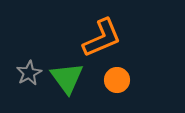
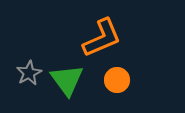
green triangle: moved 2 px down
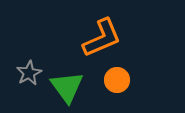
green triangle: moved 7 px down
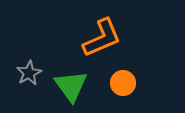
orange circle: moved 6 px right, 3 px down
green triangle: moved 4 px right, 1 px up
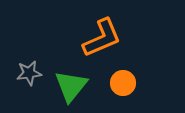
gray star: rotated 20 degrees clockwise
green triangle: rotated 15 degrees clockwise
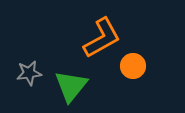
orange L-shape: rotated 6 degrees counterclockwise
orange circle: moved 10 px right, 17 px up
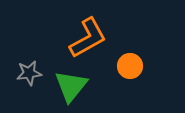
orange L-shape: moved 14 px left
orange circle: moved 3 px left
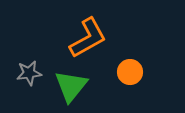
orange circle: moved 6 px down
